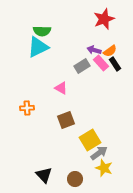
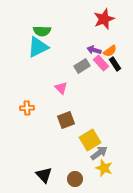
pink triangle: rotated 16 degrees clockwise
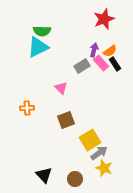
purple arrow: rotated 88 degrees clockwise
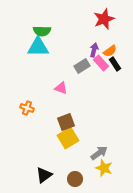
cyan triangle: rotated 25 degrees clockwise
pink triangle: rotated 24 degrees counterclockwise
orange cross: rotated 24 degrees clockwise
brown square: moved 2 px down
yellow square: moved 22 px left, 2 px up
black triangle: rotated 36 degrees clockwise
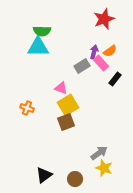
purple arrow: moved 2 px down
black rectangle: moved 15 px down; rotated 72 degrees clockwise
yellow square: moved 33 px up
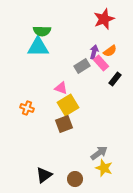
brown square: moved 2 px left, 2 px down
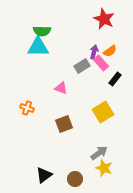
red star: rotated 25 degrees counterclockwise
yellow square: moved 35 px right, 7 px down
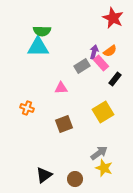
red star: moved 9 px right, 1 px up
pink triangle: rotated 24 degrees counterclockwise
